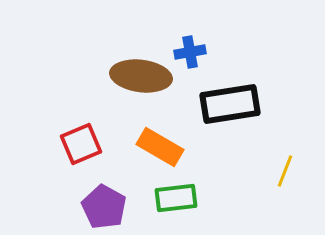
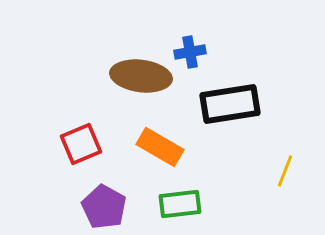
green rectangle: moved 4 px right, 6 px down
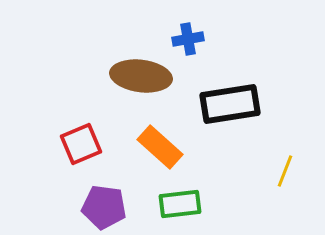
blue cross: moved 2 px left, 13 px up
orange rectangle: rotated 12 degrees clockwise
purple pentagon: rotated 21 degrees counterclockwise
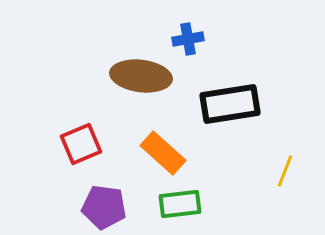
orange rectangle: moved 3 px right, 6 px down
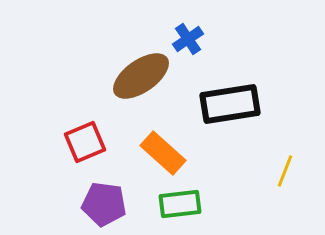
blue cross: rotated 24 degrees counterclockwise
brown ellipse: rotated 42 degrees counterclockwise
red square: moved 4 px right, 2 px up
purple pentagon: moved 3 px up
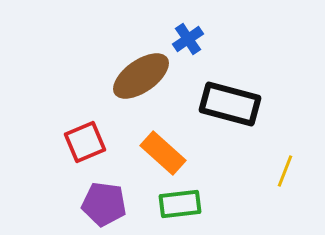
black rectangle: rotated 24 degrees clockwise
